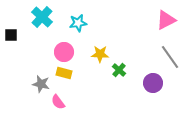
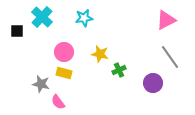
cyan star: moved 6 px right, 5 px up
black square: moved 6 px right, 4 px up
yellow star: rotated 12 degrees clockwise
green cross: rotated 24 degrees clockwise
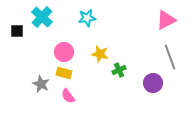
cyan star: moved 3 px right
gray line: rotated 15 degrees clockwise
gray star: rotated 12 degrees clockwise
pink semicircle: moved 10 px right, 6 px up
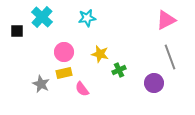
yellow rectangle: rotated 28 degrees counterclockwise
purple circle: moved 1 px right
pink semicircle: moved 14 px right, 7 px up
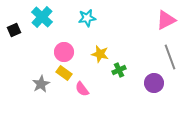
black square: moved 3 px left, 1 px up; rotated 24 degrees counterclockwise
yellow rectangle: rotated 49 degrees clockwise
gray star: rotated 18 degrees clockwise
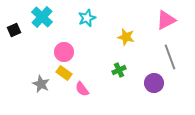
cyan star: rotated 12 degrees counterclockwise
yellow star: moved 26 px right, 17 px up
gray star: rotated 18 degrees counterclockwise
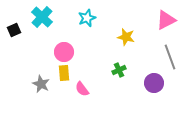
yellow rectangle: rotated 49 degrees clockwise
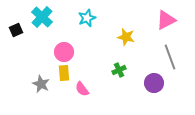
black square: moved 2 px right
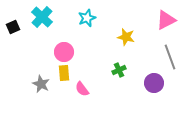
black square: moved 3 px left, 3 px up
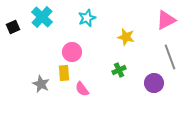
pink circle: moved 8 px right
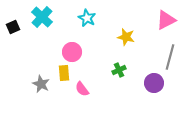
cyan star: rotated 24 degrees counterclockwise
gray line: rotated 35 degrees clockwise
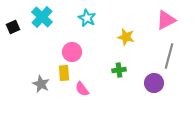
gray line: moved 1 px left, 1 px up
green cross: rotated 16 degrees clockwise
